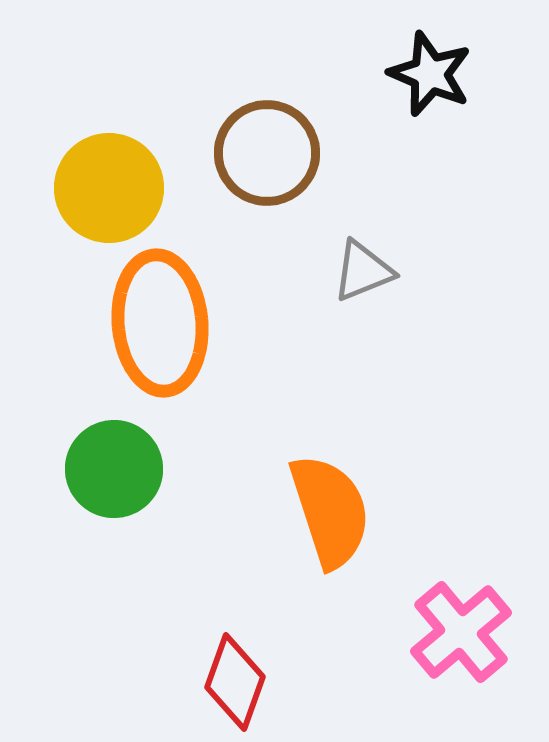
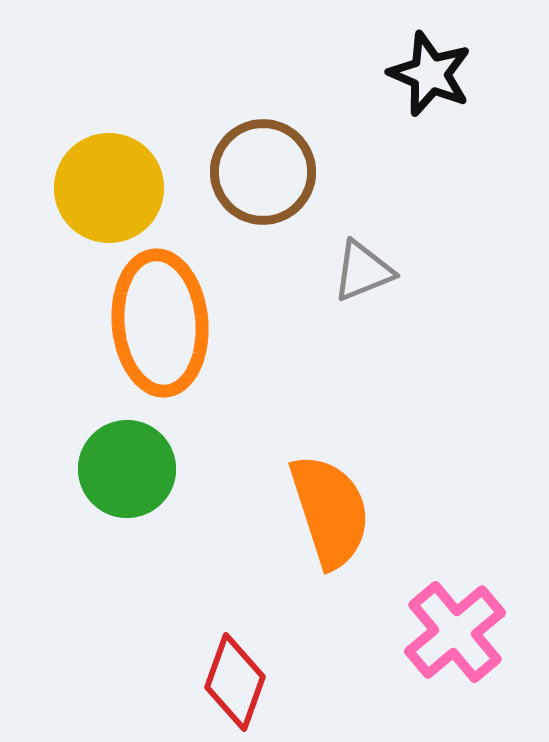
brown circle: moved 4 px left, 19 px down
green circle: moved 13 px right
pink cross: moved 6 px left
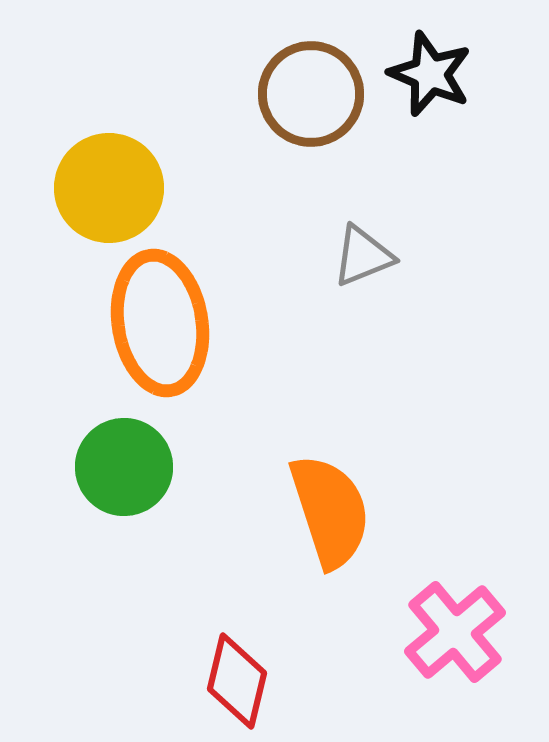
brown circle: moved 48 px right, 78 px up
gray triangle: moved 15 px up
orange ellipse: rotated 4 degrees counterclockwise
green circle: moved 3 px left, 2 px up
red diamond: moved 2 px right, 1 px up; rotated 6 degrees counterclockwise
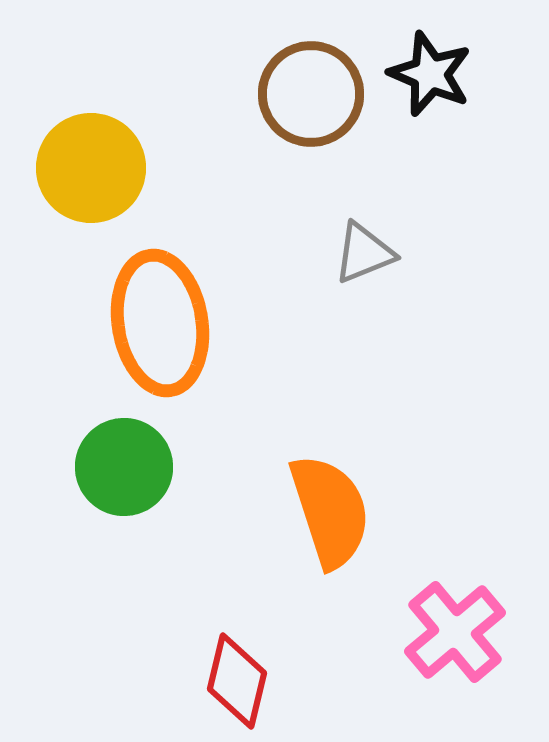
yellow circle: moved 18 px left, 20 px up
gray triangle: moved 1 px right, 3 px up
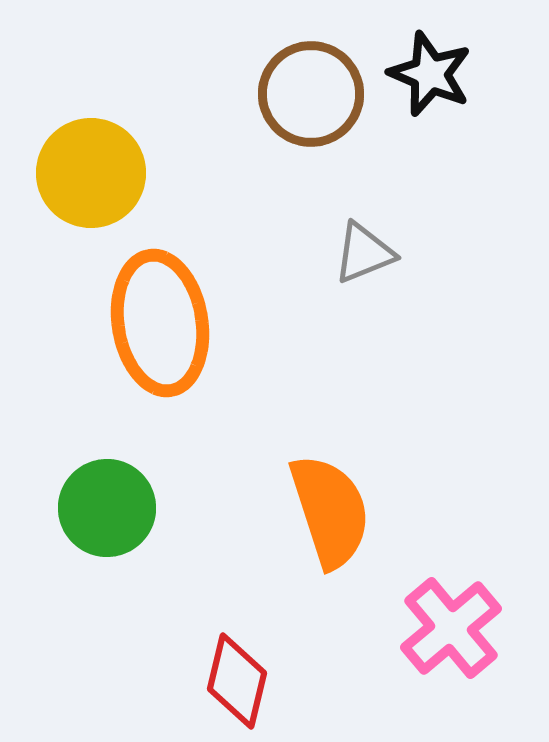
yellow circle: moved 5 px down
green circle: moved 17 px left, 41 px down
pink cross: moved 4 px left, 4 px up
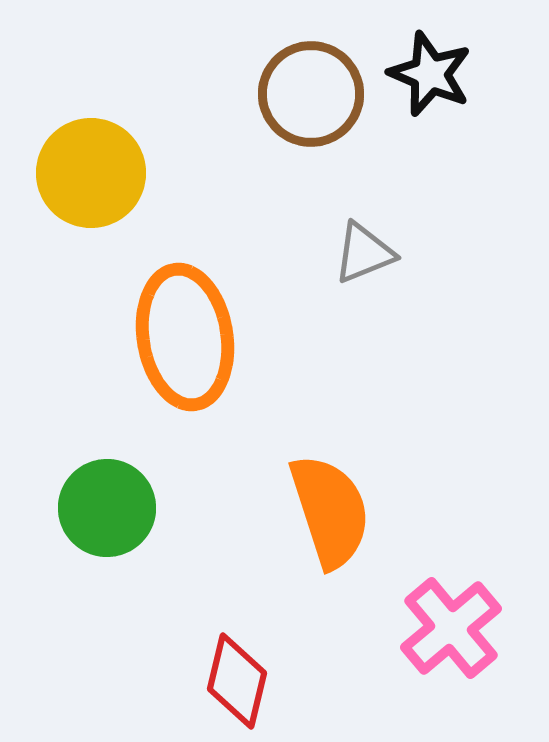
orange ellipse: moved 25 px right, 14 px down
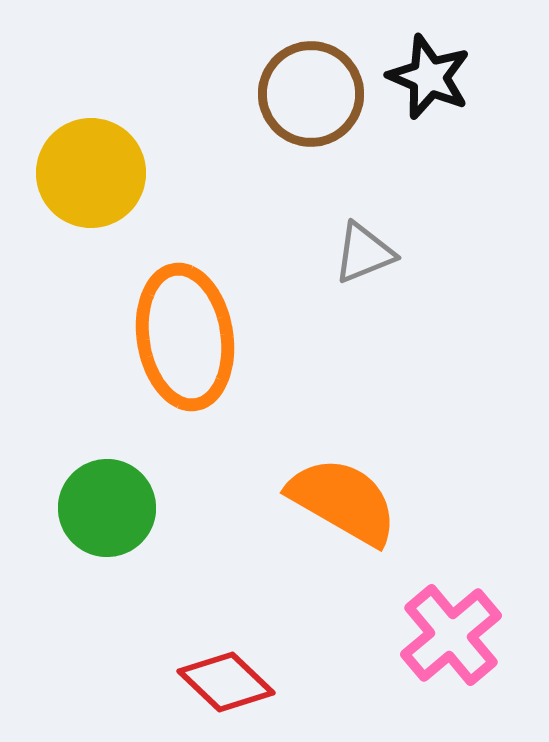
black star: moved 1 px left, 3 px down
orange semicircle: moved 13 px right, 10 px up; rotated 42 degrees counterclockwise
pink cross: moved 7 px down
red diamond: moved 11 px left, 1 px down; rotated 60 degrees counterclockwise
